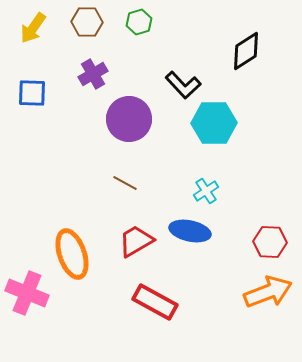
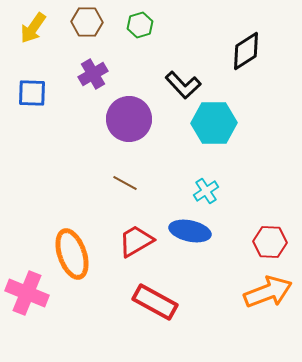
green hexagon: moved 1 px right, 3 px down
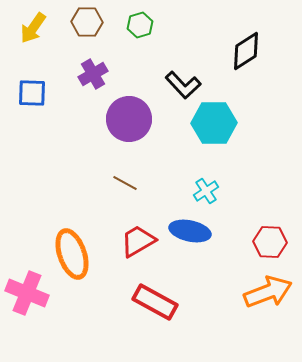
red trapezoid: moved 2 px right
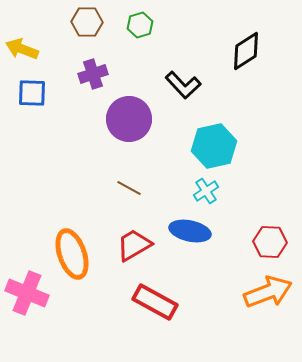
yellow arrow: moved 11 px left, 21 px down; rotated 76 degrees clockwise
purple cross: rotated 12 degrees clockwise
cyan hexagon: moved 23 px down; rotated 12 degrees counterclockwise
brown line: moved 4 px right, 5 px down
red trapezoid: moved 4 px left, 4 px down
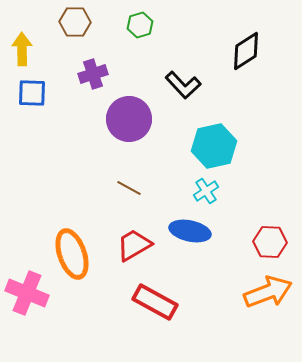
brown hexagon: moved 12 px left
yellow arrow: rotated 68 degrees clockwise
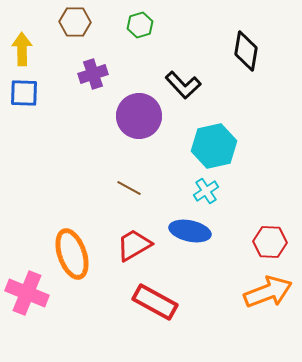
black diamond: rotated 48 degrees counterclockwise
blue square: moved 8 px left
purple circle: moved 10 px right, 3 px up
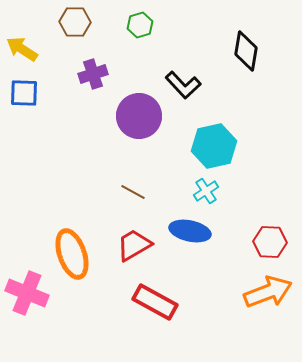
yellow arrow: rotated 56 degrees counterclockwise
brown line: moved 4 px right, 4 px down
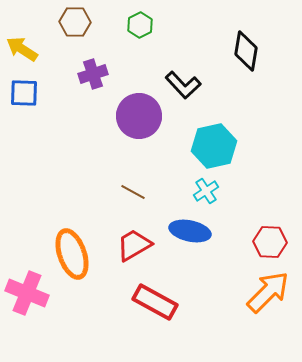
green hexagon: rotated 10 degrees counterclockwise
orange arrow: rotated 24 degrees counterclockwise
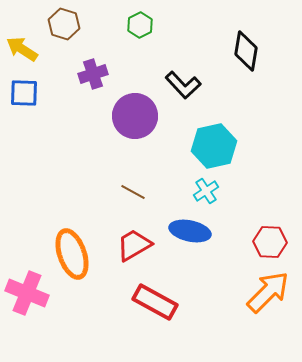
brown hexagon: moved 11 px left, 2 px down; rotated 16 degrees clockwise
purple circle: moved 4 px left
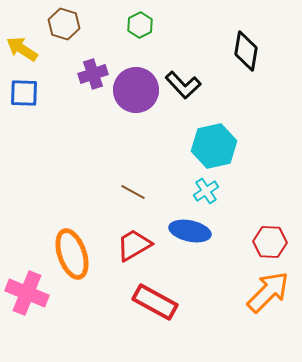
purple circle: moved 1 px right, 26 px up
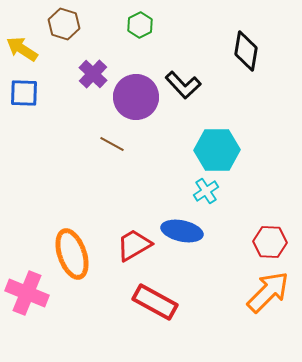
purple cross: rotated 28 degrees counterclockwise
purple circle: moved 7 px down
cyan hexagon: moved 3 px right, 4 px down; rotated 12 degrees clockwise
brown line: moved 21 px left, 48 px up
blue ellipse: moved 8 px left
